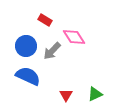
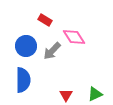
blue semicircle: moved 5 px left, 4 px down; rotated 65 degrees clockwise
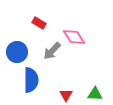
red rectangle: moved 6 px left, 3 px down
blue circle: moved 9 px left, 6 px down
blue semicircle: moved 8 px right
green triangle: rotated 28 degrees clockwise
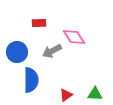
red rectangle: rotated 32 degrees counterclockwise
gray arrow: rotated 18 degrees clockwise
red triangle: rotated 24 degrees clockwise
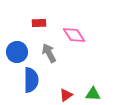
pink diamond: moved 2 px up
gray arrow: moved 3 px left, 2 px down; rotated 90 degrees clockwise
green triangle: moved 2 px left
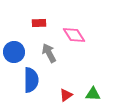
blue circle: moved 3 px left
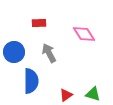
pink diamond: moved 10 px right, 1 px up
blue semicircle: moved 1 px down
green triangle: rotated 14 degrees clockwise
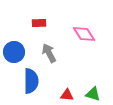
red triangle: moved 1 px right; rotated 40 degrees clockwise
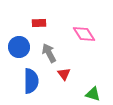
blue circle: moved 5 px right, 5 px up
red triangle: moved 3 px left, 21 px up; rotated 48 degrees clockwise
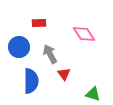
gray arrow: moved 1 px right, 1 px down
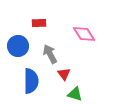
blue circle: moved 1 px left, 1 px up
green triangle: moved 18 px left
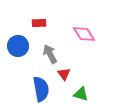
blue semicircle: moved 10 px right, 8 px down; rotated 10 degrees counterclockwise
green triangle: moved 6 px right
